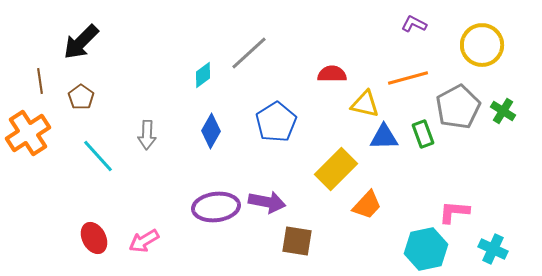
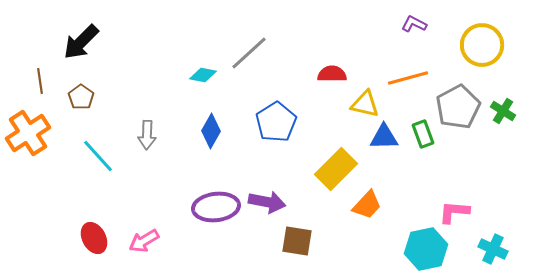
cyan diamond: rotated 48 degrees clockwise
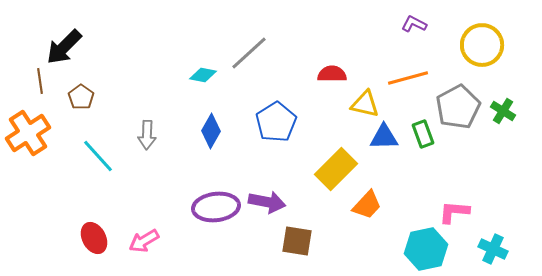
black arrow: moved 17 px left, 5 px down
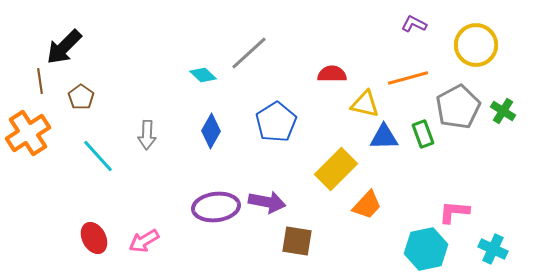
yellow circle: moved 6 px left
cyan diamond: rotated 32 degrees clockwise
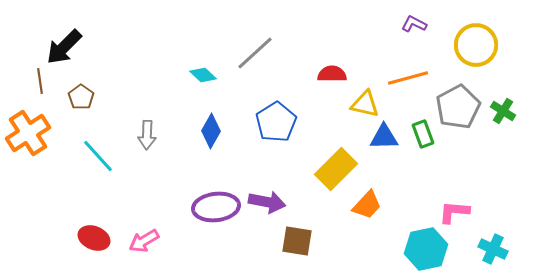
gray line: moved 6 px right
red ellipse: rotated 40 degrees counterclockwise
